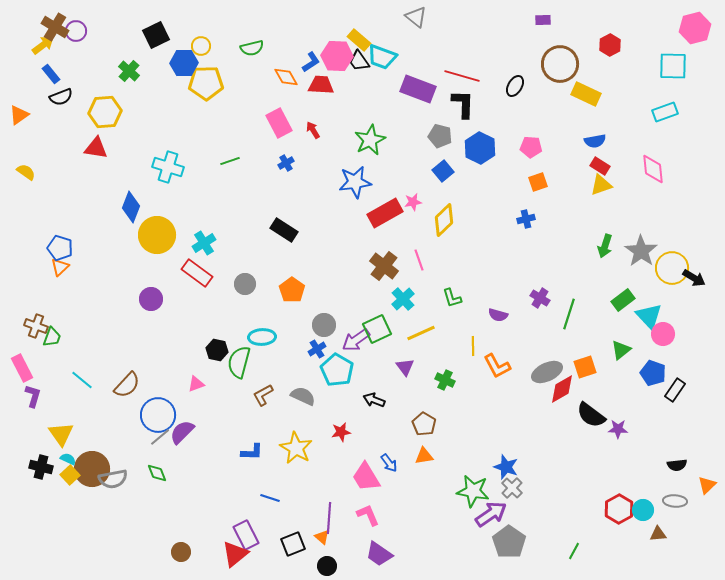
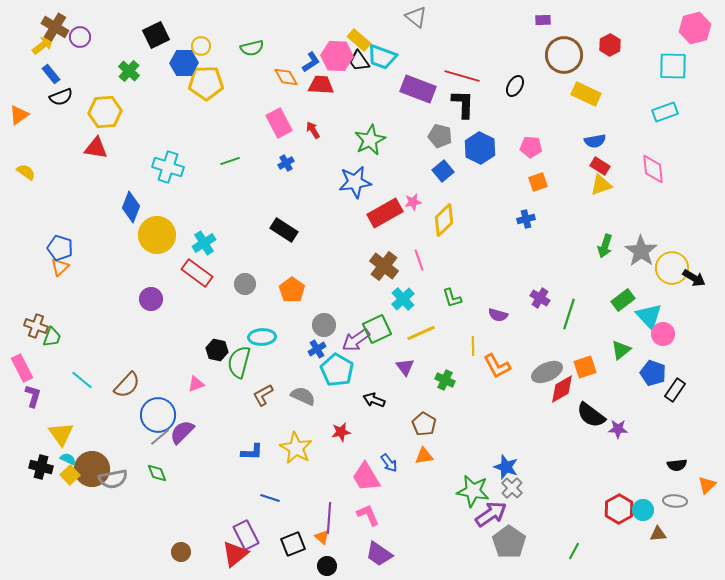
purple circle at (76, 31): moved 4 px right, 6 px down
brown circle at (560, 64): moved 4 px right, 9 px up
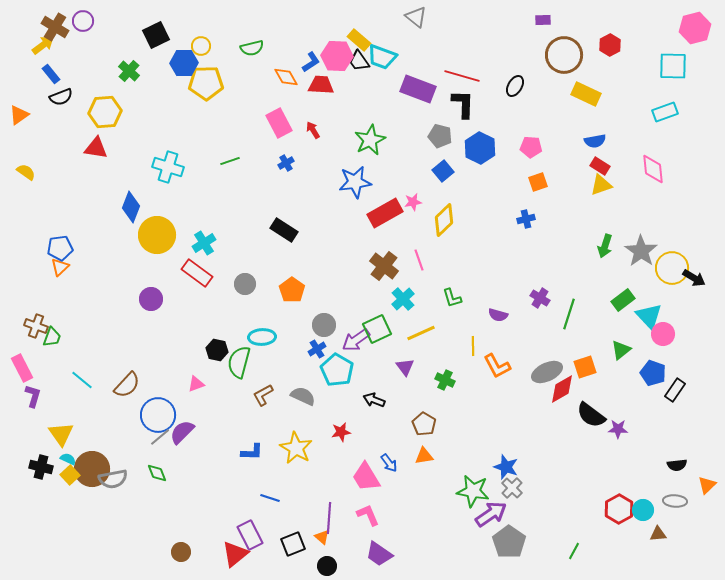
purple circle at (80, 37): moved 3 px right, 16 px up
blue pentagon at (60, 248): rotated 25 degrees counterclockwise
purple rectangle at (246, 535): moved 4 px right
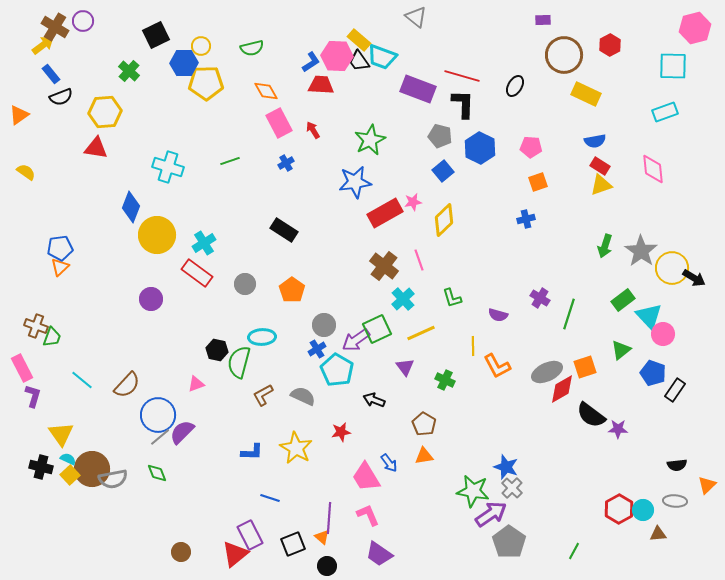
orange diamond at (286, 77): moved 20 px left, 14 px down
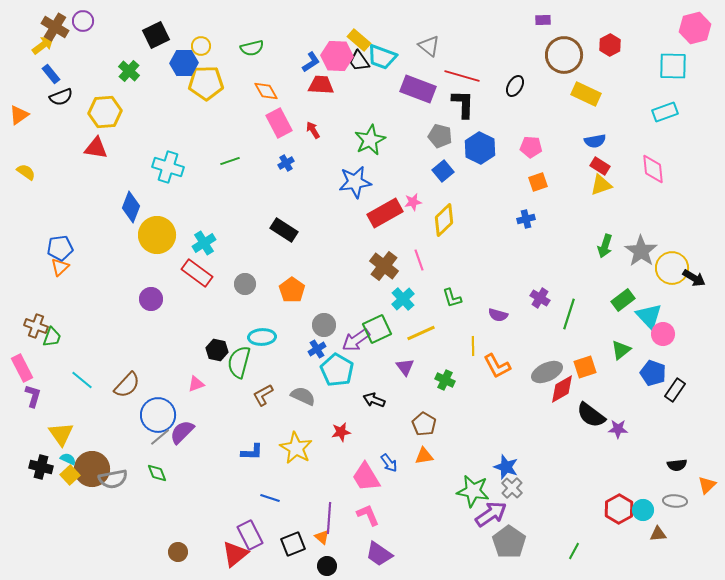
gray triangle at (416, 17): moved 13 px right, 29 px down
brown circle at (181, 552): moved 3 px left
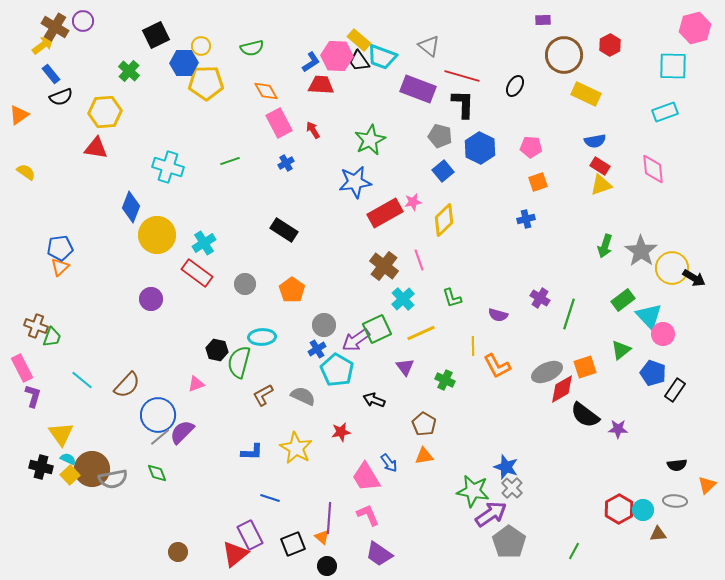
black semicircle at (591, 415): moved 6 px left
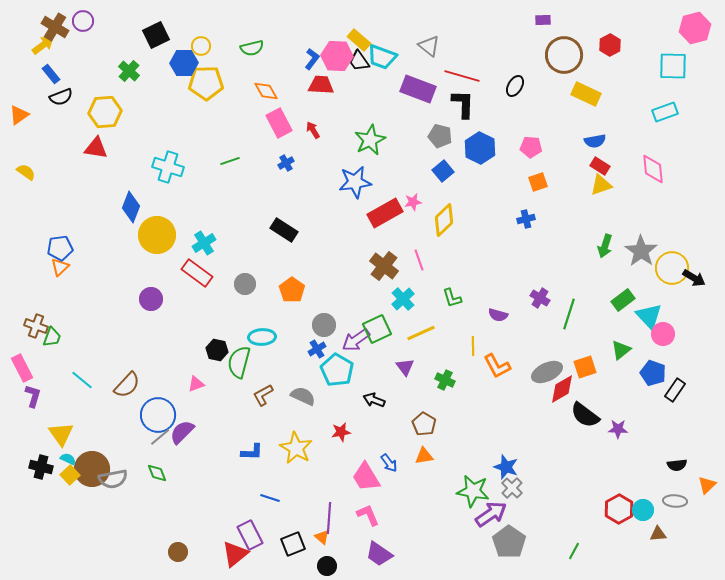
blue L-shape at (311, 62): moved 1 px right, 3 px up; rotated 20 degrees counterclockwise
